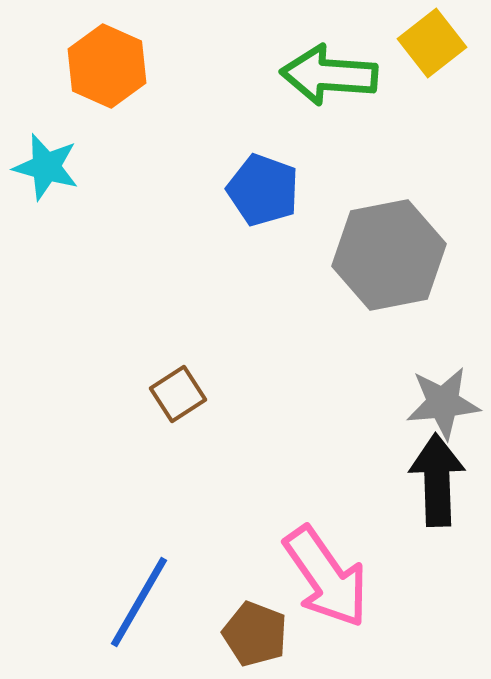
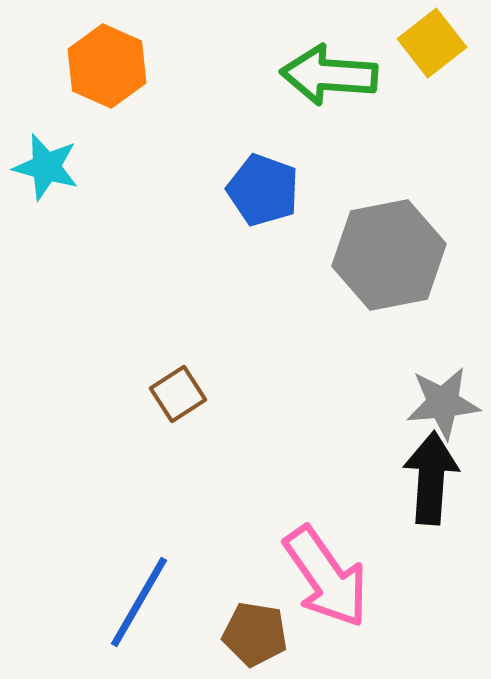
black arrow: moved 6 px left, 2 px up; rotated 6 degrees clockwise
brown pentagon: rotated 12 degrees counterclockwise
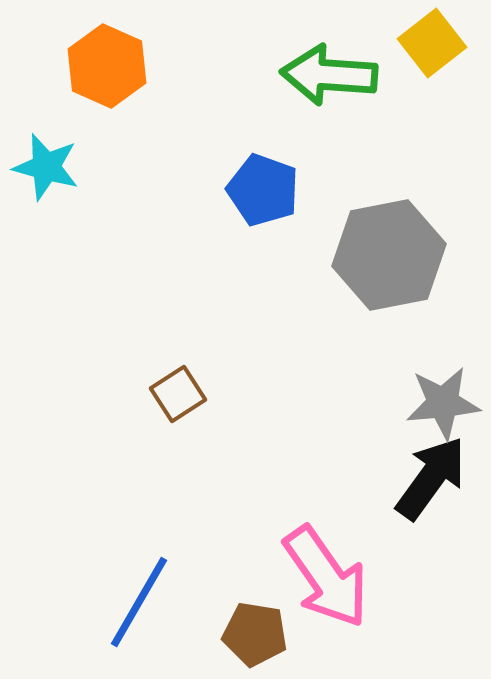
black arrow: rotated 32 degrees clockwise
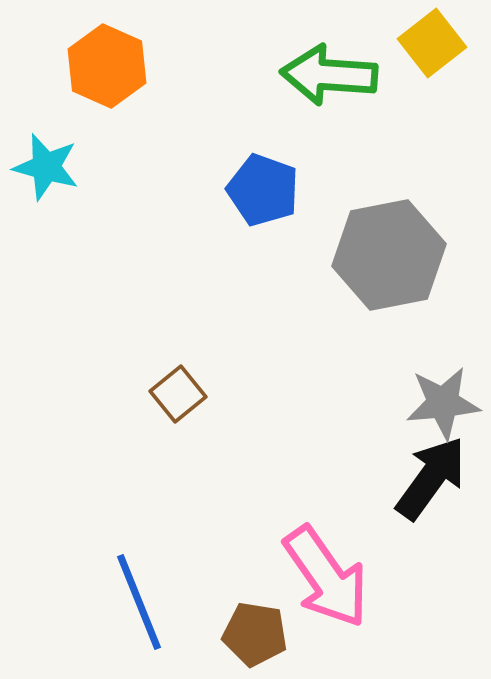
brown square: rotated 6 degrees counterclockwise
blue line: rotated 52 degrees counterclockwise
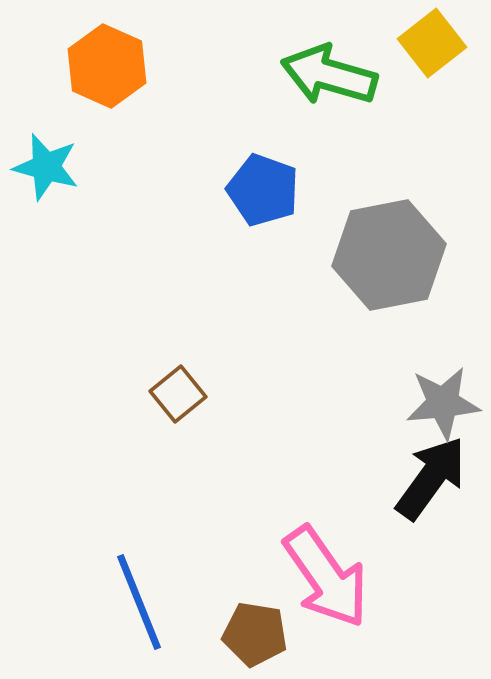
green arrow: rotated 12 degrees clockwise
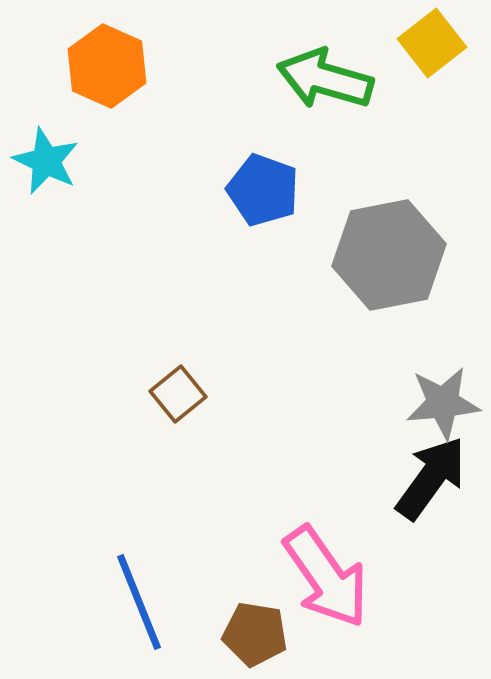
green arrow: moved 4 px left, 4 px down
cyan star: moved 6 px up; rotated 10 degrees clockwise
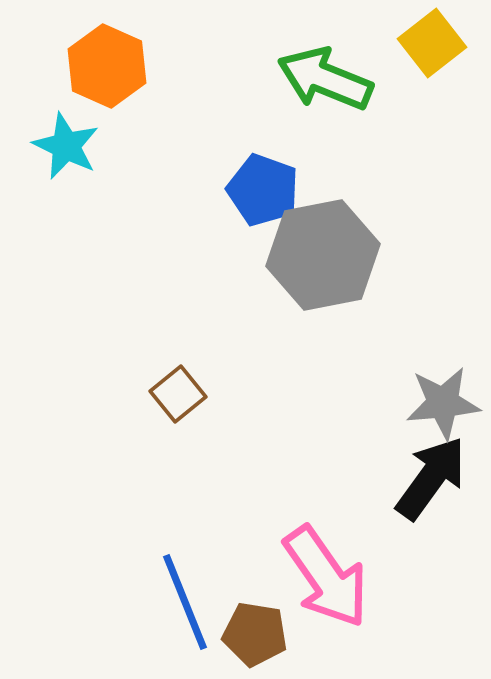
green arrow: rotated 6 degrees clockwise
cyan star: moved 20 px right, 15 px up
gray hexagon: moved 66 px left
blue line: moved 46 px right
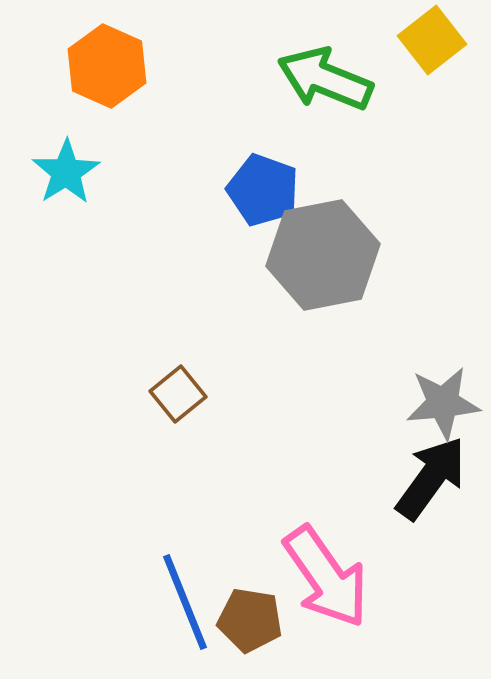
yellow square: moved 3 px up
cyan star: moved 26 px down; rotated 14 degrees clockwise
brown pentagon: moved 5 px left, 14 px up
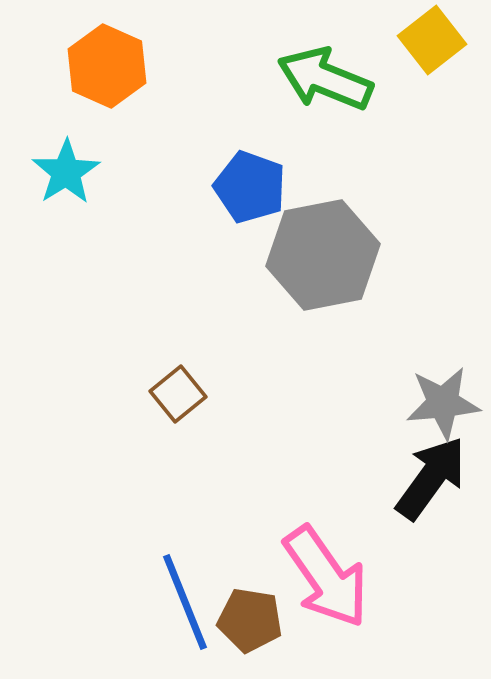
blue pentagon: moved 13 px left, 3 px up
